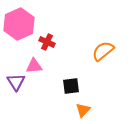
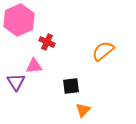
pink hexagon: moved 4 px up
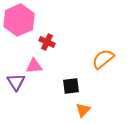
orange semicircle: moved 8 px down
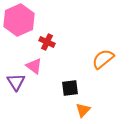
pink triangle: rotated 42 degrees clockwise
black square: moved 1 px left, 2 px down
